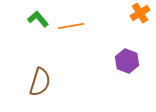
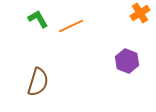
green L-shape: rotated 10 degrees clockwise
orange line: rotated 15 degrees counterclockwise
brown semicircle: moved 2 px left
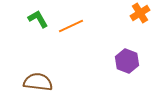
brown semicircle: rotated 100 degrees counterclockwise
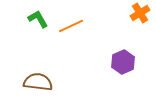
purple hexagon: moved 4 px left, 1 px down; rotated 15 degrees clockwise
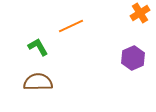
green L-shape: moved 28 px down
purple hexagon: moved 10 px right, 4 px up
brown semicircle: rotated 8 degrees counterclockwise
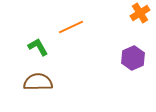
orange line: moved 1 px down
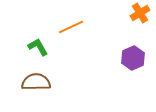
brown semicircle: moved 2 px left
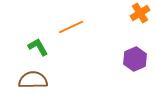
purple hexagon: moved 2 px right, 1 px down
brown semicircle: moved 3 px left, 2 px up
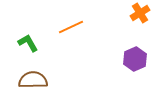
green L-shape: moved 10 px left, 4 px up
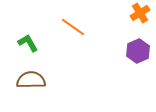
orange line: moved 2 px right; rotated 60 degrees clockwise
purple hexagon: moved 3 px right, 8 px up
brown semicircle: moved 2 px left
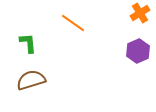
orange line: moved 4 px up
green L-shape: rotated 25 degrees clockwise
brown semicircle: rotated 16 degrees counterclockwise
